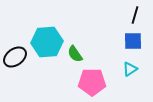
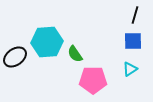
pink pentagon: moved 1 px right, 2 px up
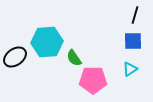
green semicircle: moved 1 px left, 4 px down
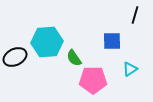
blue square: moved 21 px left
black ellipse: rotated 10 degrees clockwise
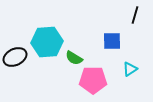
green semicircle: rotated 24 degrees counterclockwise
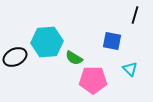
blue square: rotated 12 degrees clockwise
cyan triangle: rotated 42 degrees counterclockwise
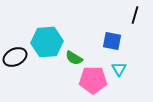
cyan triangle: moved 11 px left; rotated 14 degrees clockwise
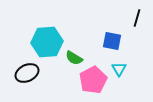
black line: moved 2 px right, 3 px down
black ellipse: moved 12 px right, 16 px down
pink pentagon: rotated 28 degrees counterclockwise
